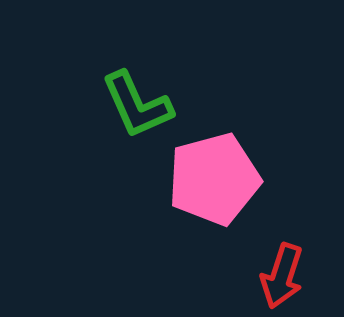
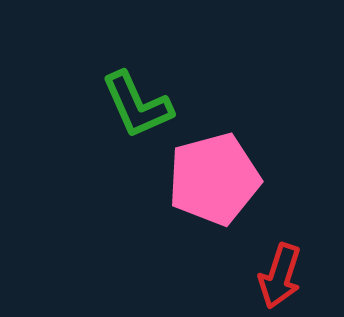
red arrow: moved 2 px left
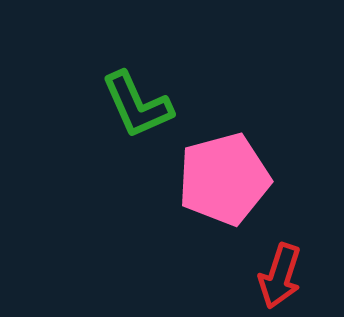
pink pentagon: moved 10 px right
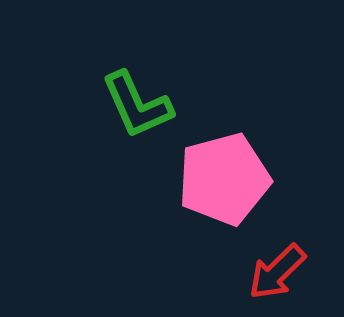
red arrow: moved 3 px left, 4 px up; rotated 28 degrees clockwise
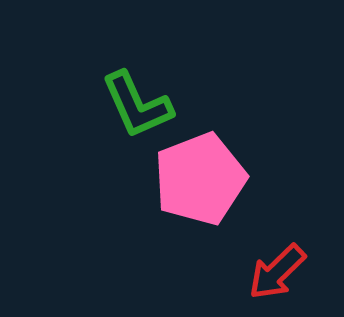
pink pentagon: moved 24 px left; rotated 6 degrees counterclockwise
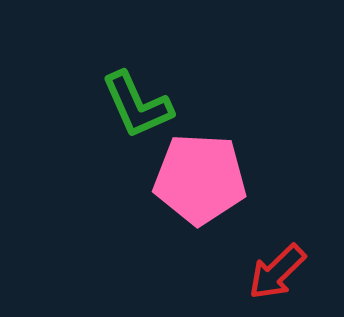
pink pentagon: rotated 24 degrees clockwise
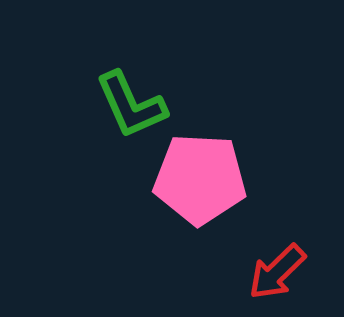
green L-shape: moved 6 px left
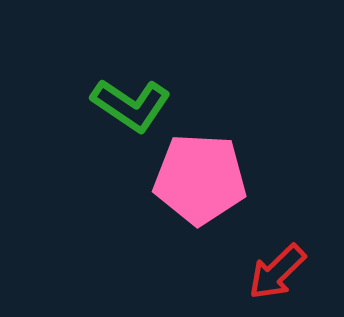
green L-shape: rotated 32 degrees counterclockwise
